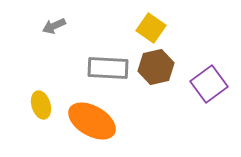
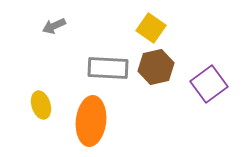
orange ellipse: moved 1 px left; rotated 66 degrees clockwise
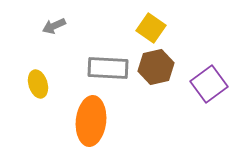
yellow ellipse: moved 3 px left, 21 px up
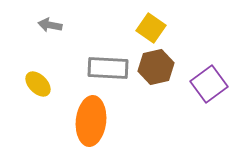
gray arrow: moved 4 px left, 1 px up; rotated 35 degrees clockwise
yellow ellipse: rotated 28 degrees counterclockwise
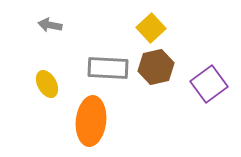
yellow square: rotated 12 degrees clockwise
yellow ellipse: moved 9 px right; rotated 16 degrees clockwise
